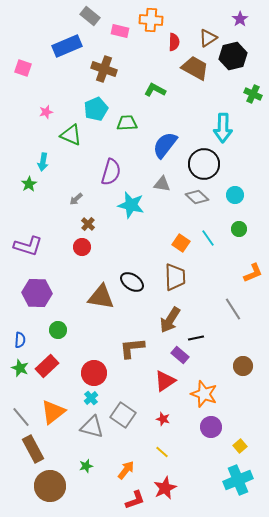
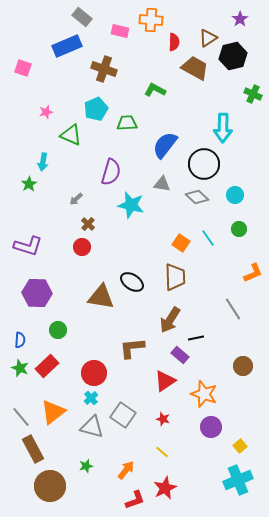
gray rectangle at (90, 16): moved 8 px left, 1 px down
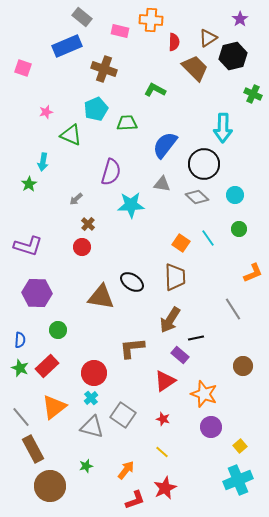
brown trapezoid at (195, 68): rotated 16 degrees clockwise
cyan star at (131, 205): rotated 16 degrees counterclockwise
orange triangle at (53, 412): moved 1 px right, 5 px up
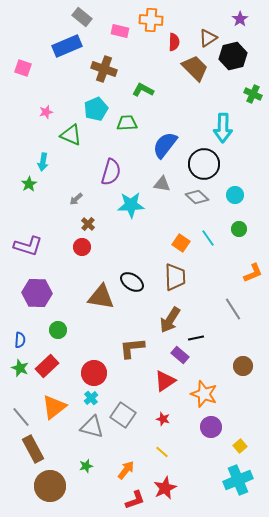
green L-shape at (155, 90): moved 12 px left
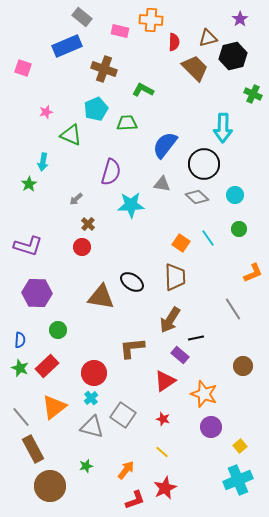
brown triangle at (208, 38): rotated 18 degrees clockwise
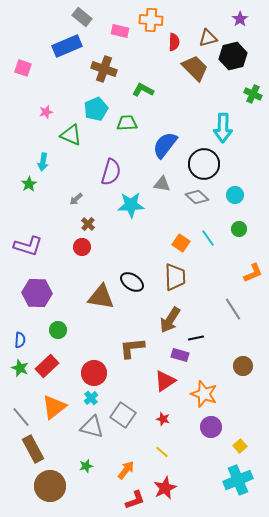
purple rectangle at (180, 355): rotated 24 degrees counterclockwise
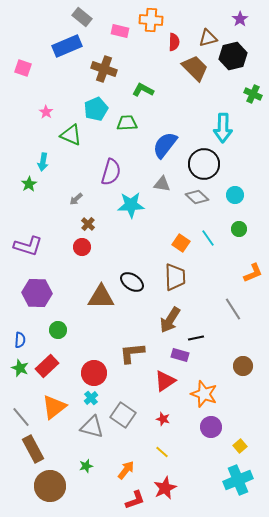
pink star at (46, 112): rotated 24 degrees counterclockwise
brown triangle at (101, 297): rotated 8 degrees counterclockwise
brown L-shape at (132, 348): moved 5 px down
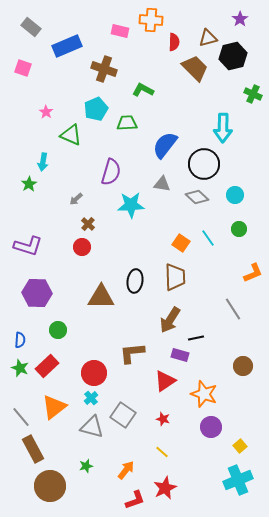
gray rectangle at (82, 17): moved 51 px left, 10 px down
black ellipse at (132, 282): moved 3 px right, 1 px up; rotated 65 degrees clockwise
